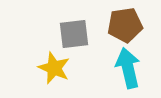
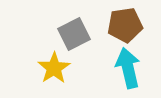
gray square: rotated 20 degrees counterclockwise
yellow star: rotated 16 degrees clockwise
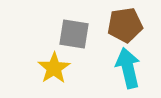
gray square: rotated 36 degrees clockwise
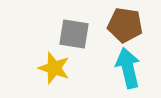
brown pentagon: rotated 16 degrees clockwise
yellow star: rotated 20 degrees counterclockwise
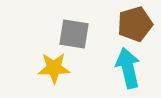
brown pentagon: moved 10 px right, 1 px up; rotated 24 degrees counterclockwise
yellow star: rotated 20 degrees counterclockwise
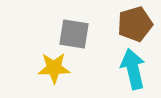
cyan arrow: moved 5 px right, 1 px down
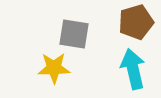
brown pentagon: moved 1 px right, 2 px up
